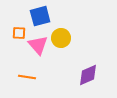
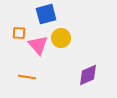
blue square: moved 6 px right, 2 px up
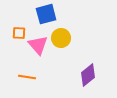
purple diamond: rotated 15 degrees counterclockwise
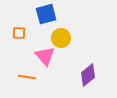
pink triangle: moved 7 px right, 11 px down
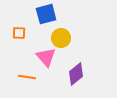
pink triangle: moved 1 px right, 1 px down
purple diamond: moved 12 px left, 1 px up
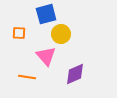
yellow circle: moved 4 px up
pink triangle: moved 1 px up
purple diamond: moved 1 px left; rotated 15 degrees clockwise
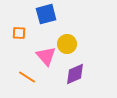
yellow circle: moved 6 px right, 10 px down
orange line: rotated 24 degrees clockwise
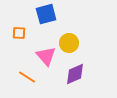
yellow circle: moved 2 px right, 1 px up
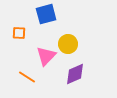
yellow circle: moved 1 px left, 1 px down
pink triangle: rotated 25 degrees clockwise
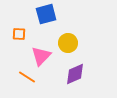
orange square: moved 1 px down
yellow circle: moved 1 px up
pink triangle: moved 5 px left
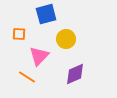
yellow circle: moved 2 px left, 4 px up
pink triangle: moved 2 px left
